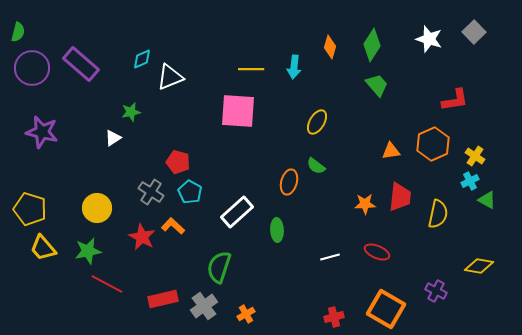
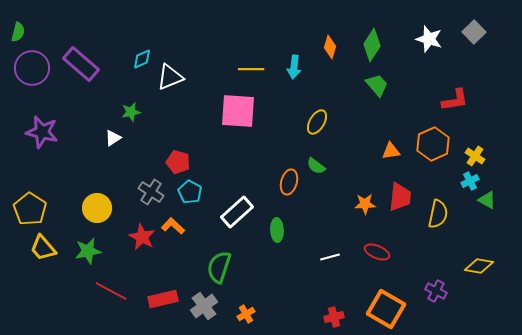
yellow pentagon at (30, 209): rotated 16 degrees clockwise
red line at (107, 284): moved 4 px right, 7 px down
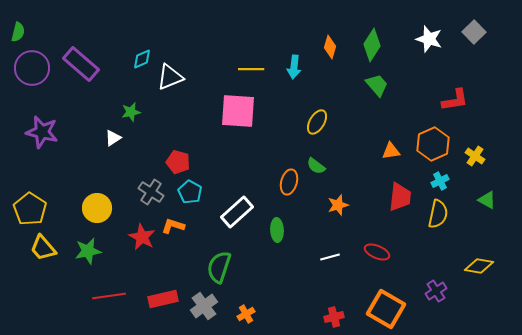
cyan cross at (470, 181): moved 30 px left
orange star at (365, 204): moved 27 px left, 1 px down; rotated 15 degrees counterclockwise
orange L-shape at (173, 226): rotated 25 degrees counterclockwise
red line at (111, 291): moved 2 px left, 5 px down; rotated 36 degrees counterclockwise
purple cross at (436, 291): rotated 30 degrees clockwise
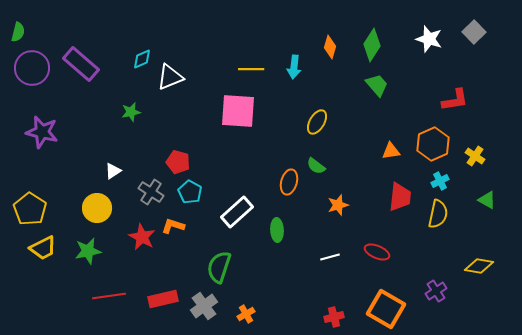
white triangle at (113, 138): moved 33 px down
yellow trapezoid at (43, 248): rotated 76 degrees counterclockwise
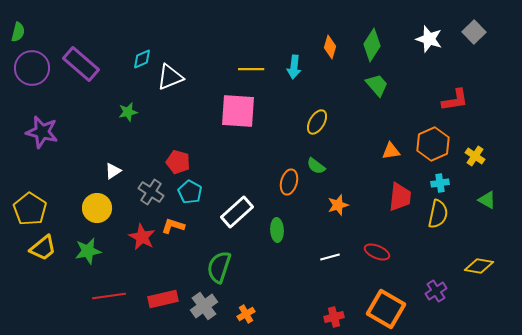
green star at (131, 112): moved 3 px left
cyan cross at (440, 181): moved 2 px down; rotated 18 degrees clockwise
yellow trapezoid at (43, 248): rotated 12 degrees counterclockwise
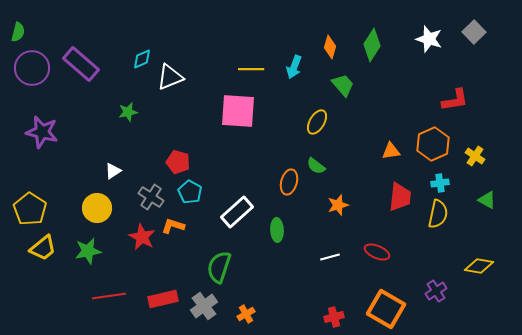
cyan arrow at (294, 67): rotated 15 degrees clockwise
green trapezoid at (377, 85): moved 34 px left
gray cross at (151, 192): moved 5 px down
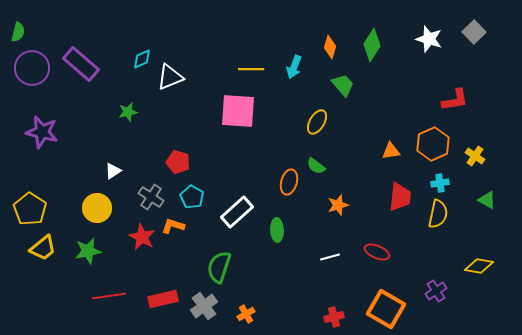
cyan pentagon at (190, 192): moved 2 px right, 5 px down
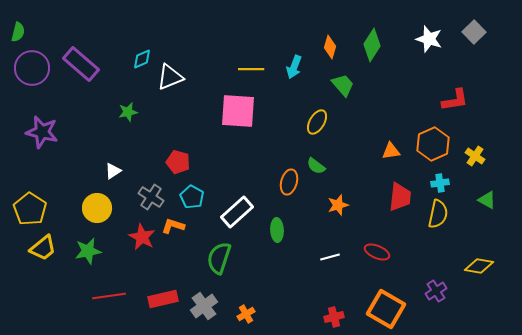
green semicircle at (219, 267): moved 9 px up
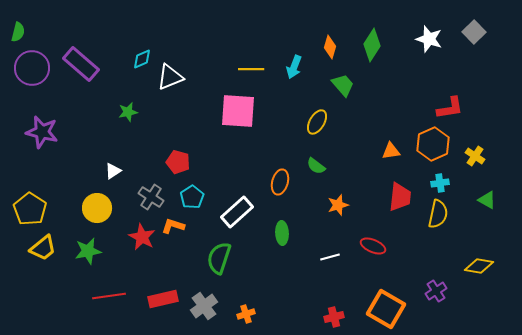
red L-shape at (455, 100): moved 5 px left, 8 px down
orange ellipse at (289, 182): moved 9 px left
cyan pentagon at (192, 197): rotated 10 degrees clockwise
green ellipse at (277, 230): moved 5 px right, 3 px down
red ellipse at (377, 252): moved 4 px left, 6 px up
orange cross at (246, 314): rotated 12 degrees clockwise
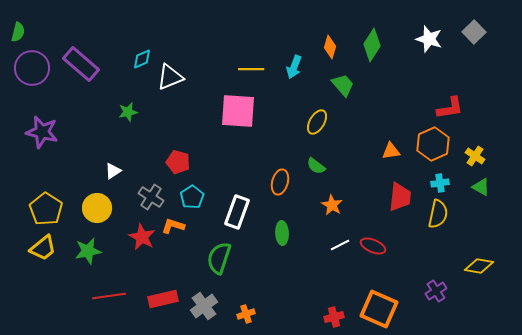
green triangle at (487, 200): moved 6 px left, 13 px up
orange star at (338, 205): moved 6 px left; rotated 25 degrees counterclockwise
yellow pentagon at (30, 209): moved 16 px right
white rectangle at (237, 212): rotated 28 degrees counterclockwise
white line at (330, 257): moved 10 px right, 12 px up; rotated 12 degrees counterclockwise
orange square at (386, 309): moved 7 px left; rotated 6 degrees counterclockwise
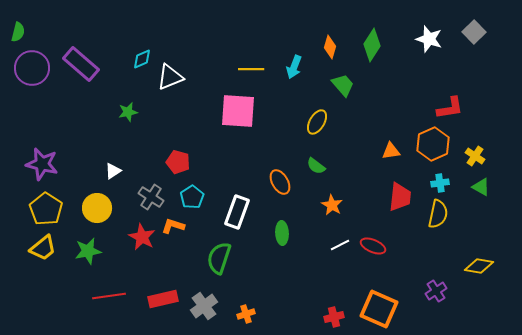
purple star at (42, 132): moved 32 px down
orange ellipse at (280, 182): rotated 45 degrees counterclockwise
